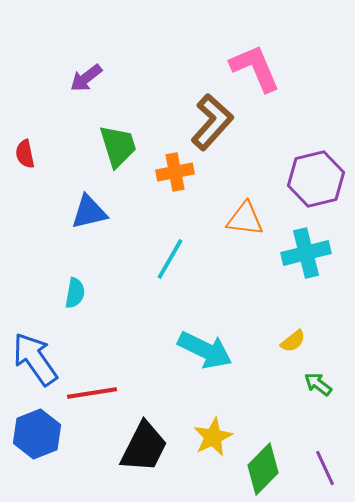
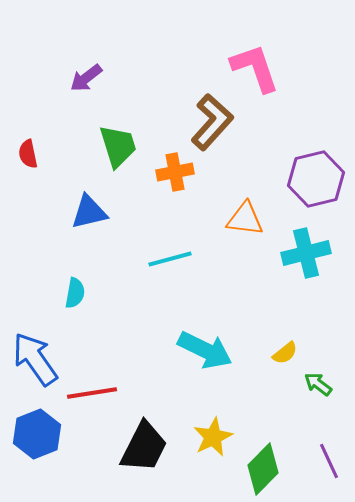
pink L-shape: rotated 4 degrees clockwise
red semicircle: moved 3 px right
cyan line: rotated 45 degrees clockwise
yellow semicircle: moved 8 px left, 12 px down
purple line: moved 4 px right, 7 px up
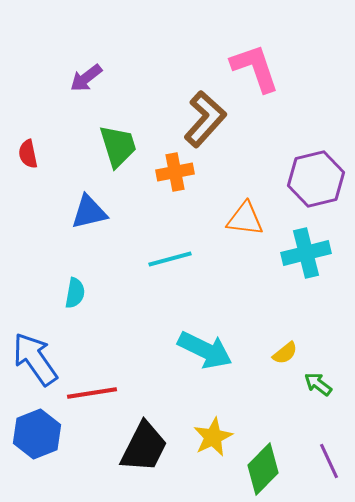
brown L-shape: moved 7 px left, 3 px up
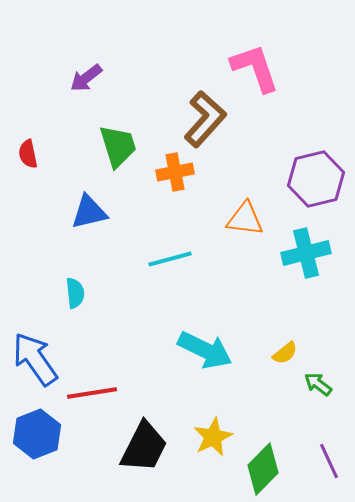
cyan semicircle: rotated 16 degrees counterclockwise
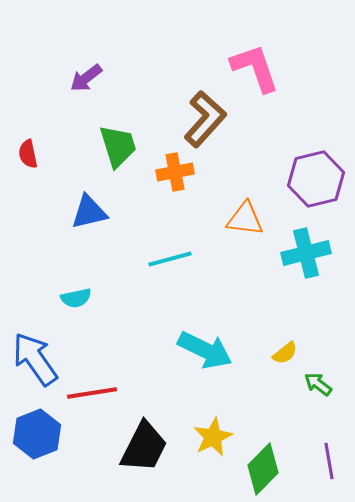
cyan semicircle: moved 1 px right, 5 px down; rotated 84 degrees clockwise
purple line: rotated 15 degrees clockwise
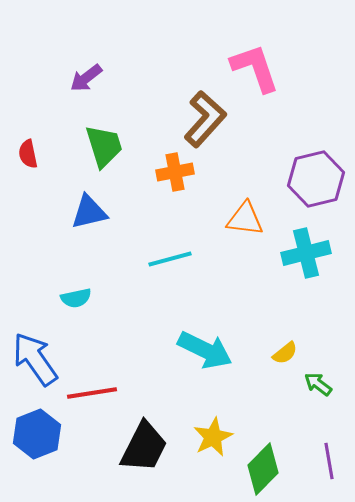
green trapezoid: moved 14 px left
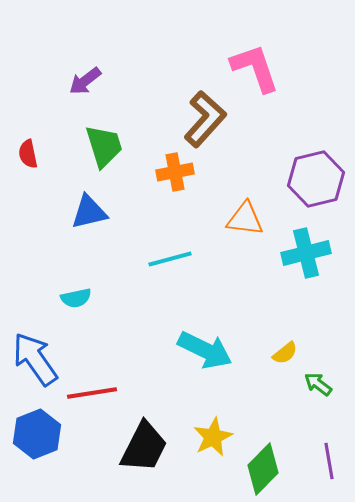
purple arrow: moved 1 px left, 3 px down
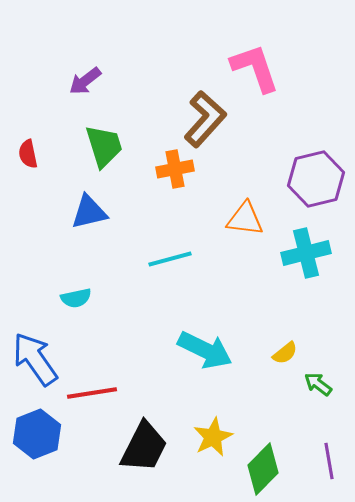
orange cross: moved 3 px up
